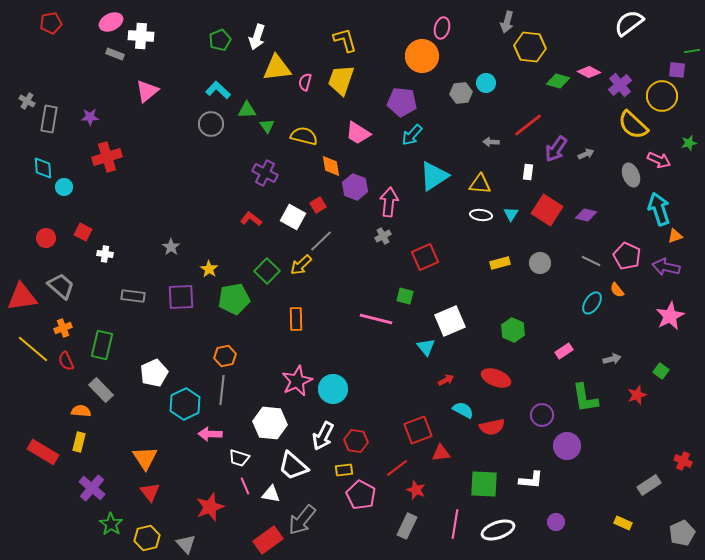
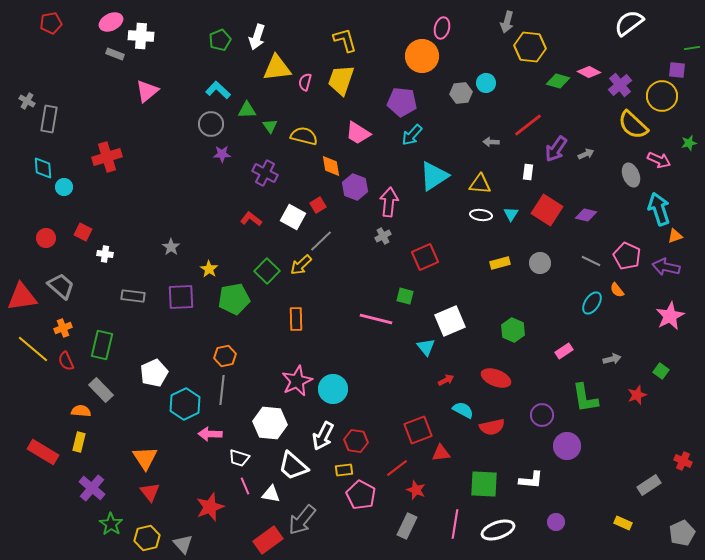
green line at (692, 51): moved 3 px up
purple star at (90, 117): moved 132 px right, 37 px down
green triangle at (267, 126): moved 3 px right
gray triangle at (186, 544): moved 3 px left
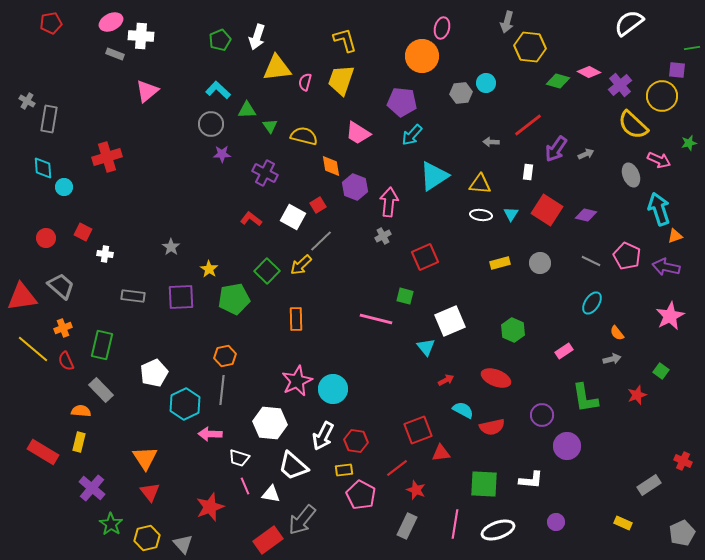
orange semicircle at (617, 290): moved 43 px down
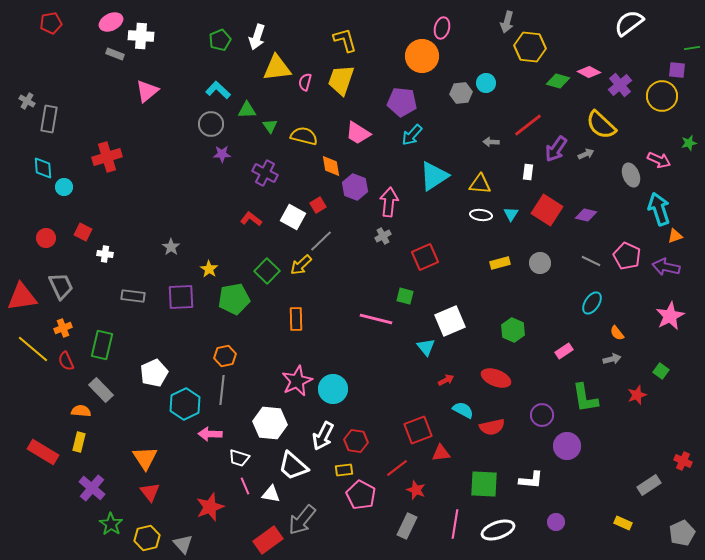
yellow semicircle at (633, 125): moved 32 px left
gray trapezoid at (61, 286): rotated 24 degrees clockwise
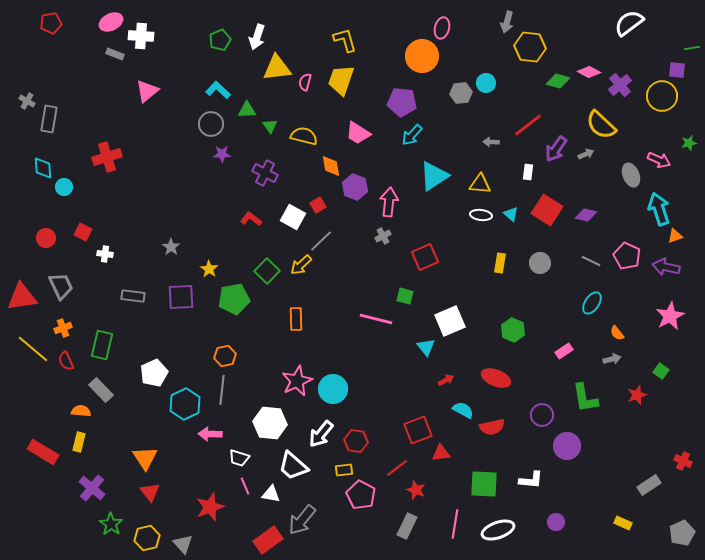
cyan triangle at (511, 214): rotated 21 degrees counterclockwise
yellow rectangle at (500, 263): rotated 66 degrees counterclockwise
white arrow at (323, 436): moved 2 px left, 2 px up; rotated 12 degrees clockwise
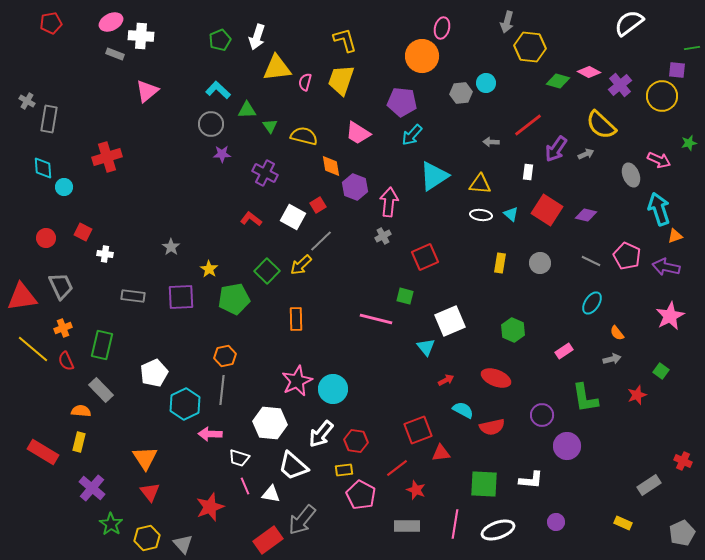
gray rectangle at (407, 526): rotated 65 degrees clockwise
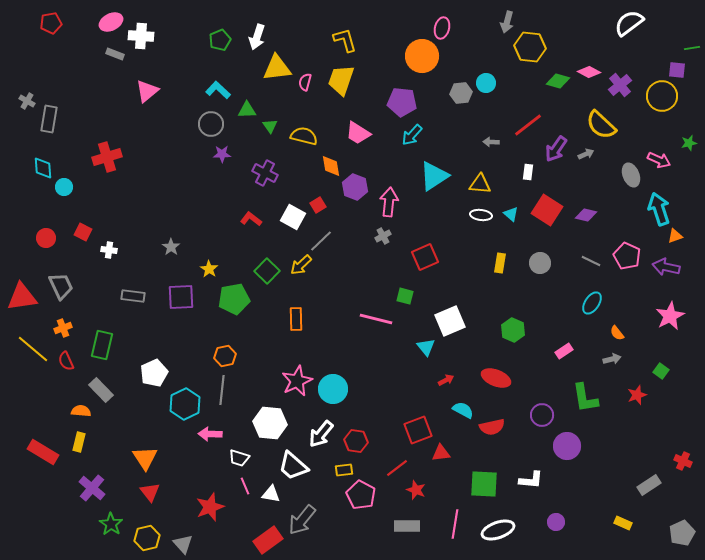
white cross at (105, 254): moved 4 px right, 4 px up
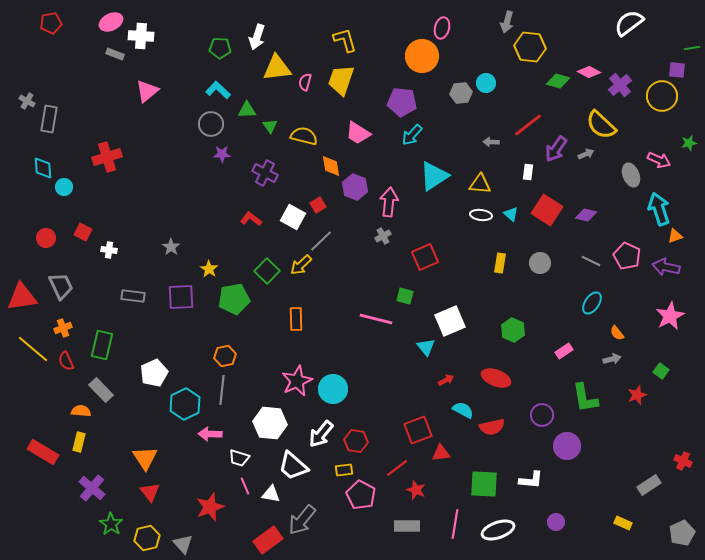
green pentagon at (220, 40): moved 8 px down; rotated 25 degrees clockwise
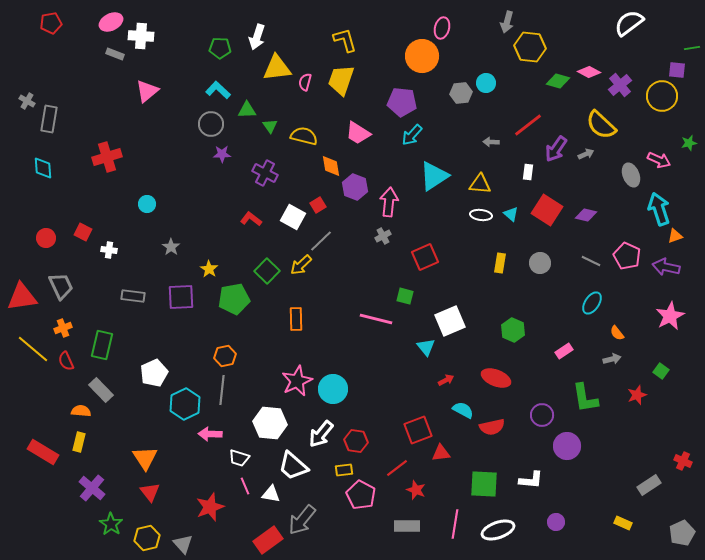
cyan circle at (64, 187): moved 83 px right, 17 px down
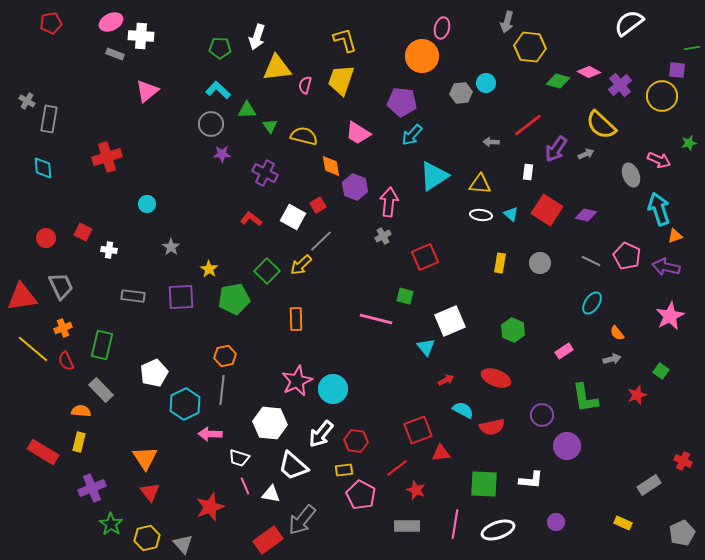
pink semicircle at (305, 82): moved 3 px down
purple cross at (92, 488): rotated 28 degrees clockwise
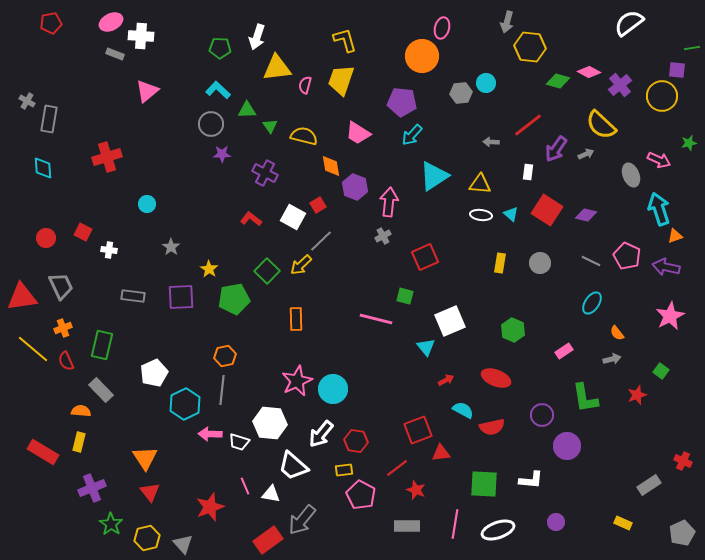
white trapezoid at (239, 458): moved 16 px up
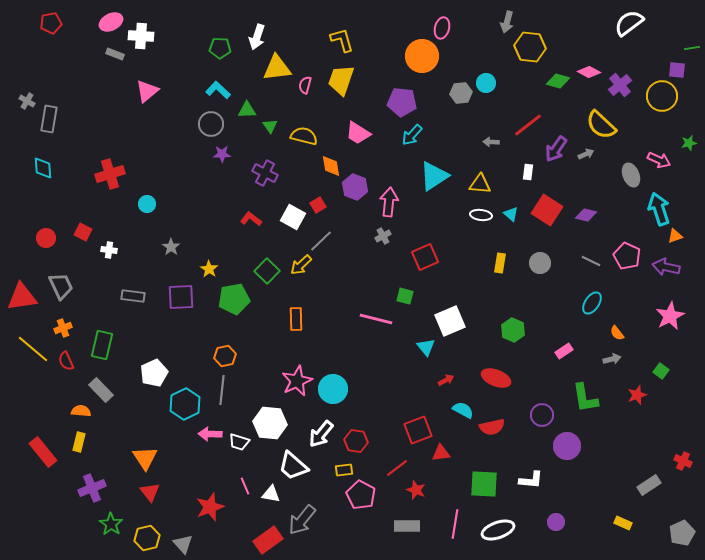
yellow L-shape at (345, 40): moved 3 px left
red cross at (107, 157): moved 3 px right, 17 px down
red rectangle at (43, 452): rotated 20 degrees clockwise
